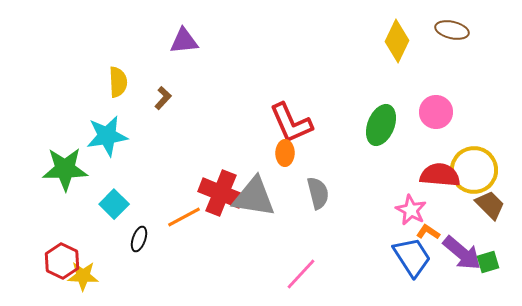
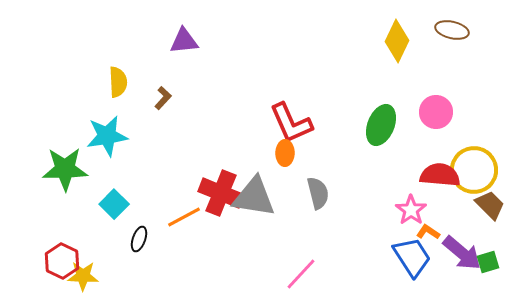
pink star: rotated 8 degrees clockwise
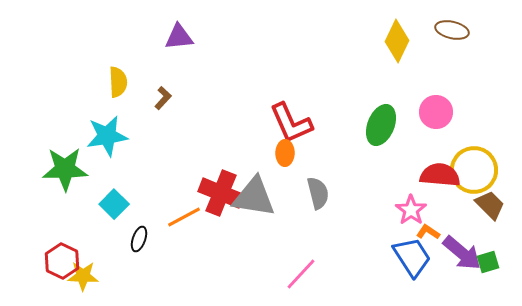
purple triangle: moved 5 px left, 4 px up
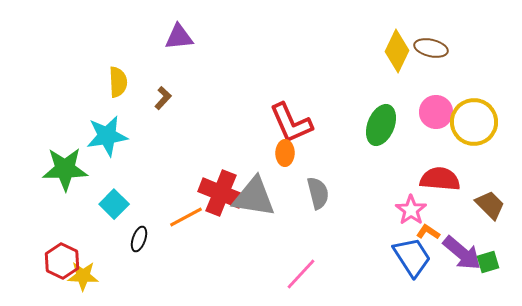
brown ellipse: moved 21 px left, 18 px down
yellow diamond: moved 10 px down
yellow circle: moved 48 px up
red semicircle: moved 4 px down
orange line: moved 2 px right
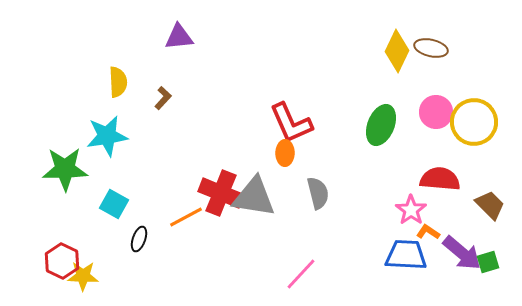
cyan square: rotated 16 degrees counterclockwise
blue trapezoid: moved 6 px left, 2 px up; rotated 54 degrees counterclockwise
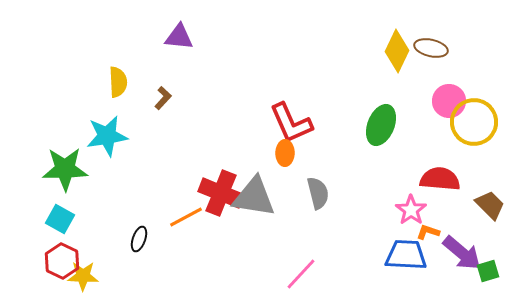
purple triangle: rotated 12 degrees clockwise
pink circle: moved 13 px right, 11 px up
cyan square: moved 54 px left, 15 px down
orange L-shape: rotated 15 degrees counterclockwise
green square: moved 9 px down
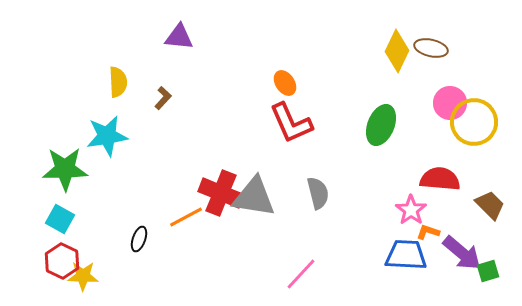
pink circle: moved 1 px right, 2 px down
orange ellipse: moved 70 px up; rotated 35 degrees counterclockwise
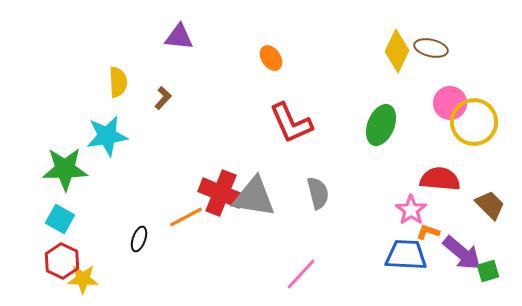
orange ellipse: moved 14 px left, 25 px up
yellow star: moved 3 px down
